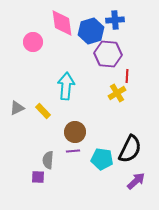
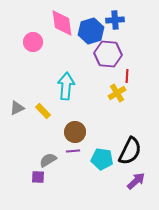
black semicircle: moved 2 px down
gray semicircle: rotated 54 degrees clockwise
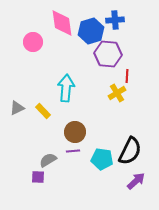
cyan arrow: moved 2 px down
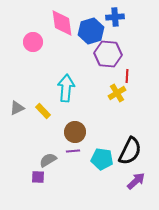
blue cross: moved 3 px up
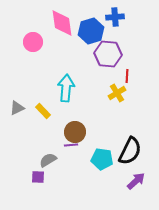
purple line: moved 2 px left, 6 px up
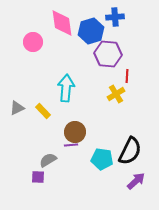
yellow cross: moved 1 px left, 1 px down
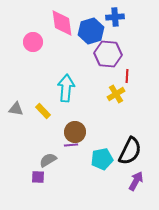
gray triangle: moved 1 px left, 1 px down; rotated 35 degrees clockwise
cyan pentagon: rotated 20 degrees counterclockwise
purple arrow: rotated 18 degrees counterclockwise
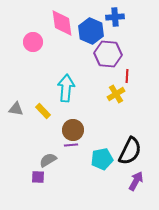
blue hexagon: rotated 20 degrees counterclockwise
brown circle: moved 2 px left, 2 px up
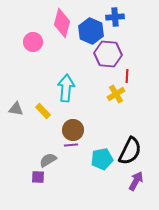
pink diamond: rotated 24 degrees clockwise
